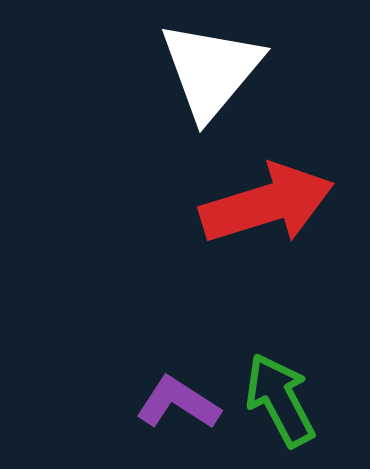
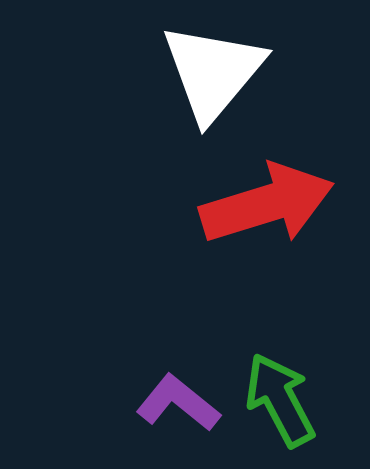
white triangle: moved 2 px right, 2 px down
purple L-shape: rotated 6 degrees clockwise
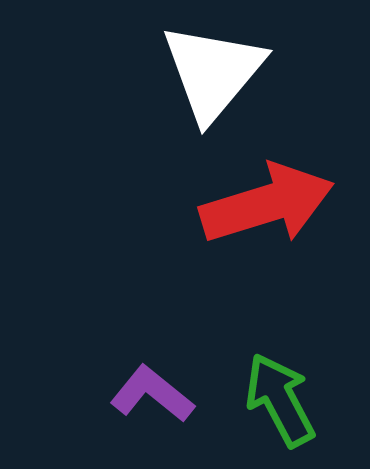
purple L-shape: moved 26 px left, 9 px up
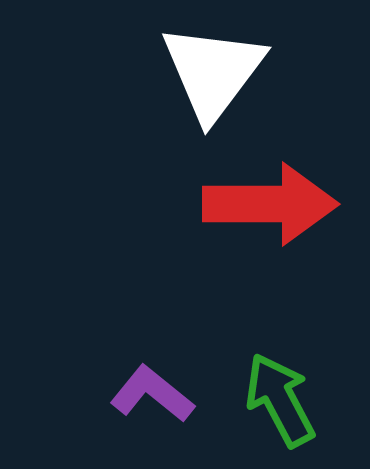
white triangle: rotated 3 degrees counterclockwise
red arrow: moved 3 px right; rotated 17 degrees clockwise
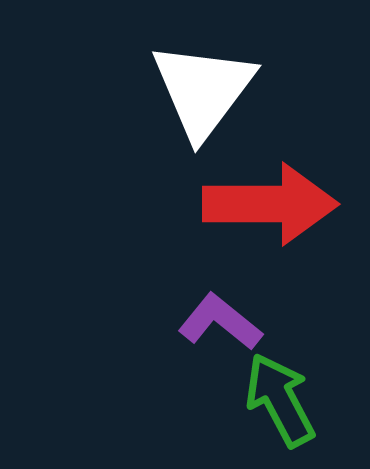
white triangle: moved 10 px left, 18 px down
purple L-shape: moved 68 px right, 72 px up
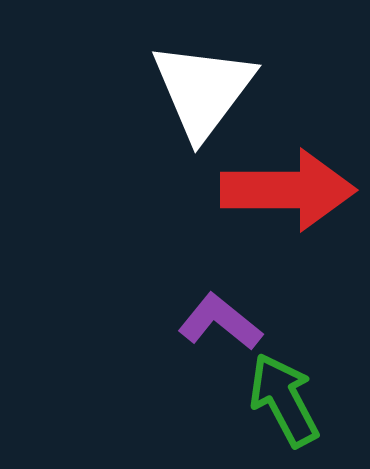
red arrow: moved 18 px right, 14 px up
green arrow: moved 4 px right
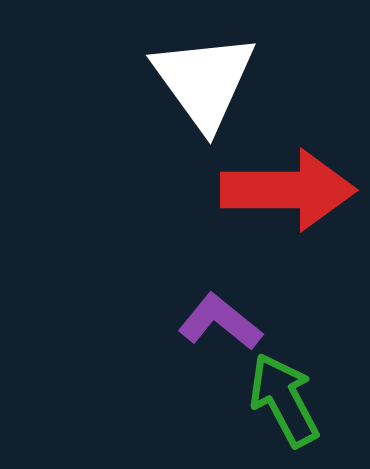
white triangle: moved 1 px right, 9 px up; rotated 13 degrees counterclockwise
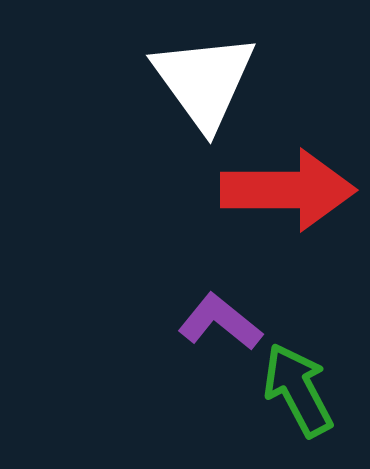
green arrow: moved 14 px right, 10 px up
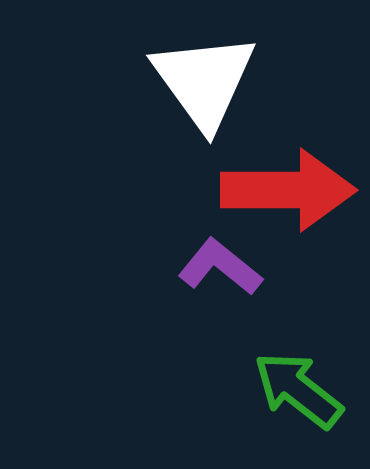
purple L-shape: moved 55 px up
green arrow: rotated 24 degrees counterclockwise
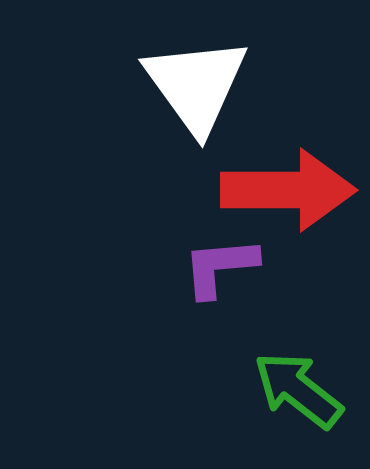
white triangle: moved 8 px left, 4 px down
purple L-shape: rotated 44 degrees counterclockwise
